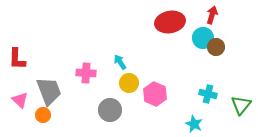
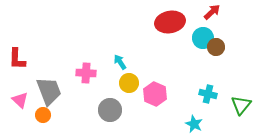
red arrow: moved 3 px up; rotated 30 degrees clockwise
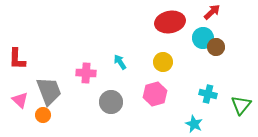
yellow circle: moved 34 px right, 21 px up
pink hexagon: rotated 20 degrees clockwise
gray circle: moved 1 px right, 8 px up
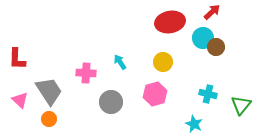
gray trapezoid: rotated 12 degrees counterclockwise
orange circle: moved 6 px right, 4 px down
